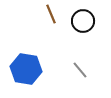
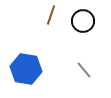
brown line: moved 1 px down; rotated 42 degrees clockwise
gray line: moved 4 px right
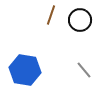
black circle: moved 3 px left, 1 px up
blue hexagon: moved 1 px left, 1 px down
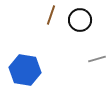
gray line: moved 13 px right, 11 px up; rotated 66 degrees counterclockwise
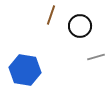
black circle: moved 6 px down
gray line: moved 1 px left, 2 px up
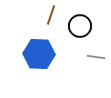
gray line: rotated 24 degrees clockwise
blue hexagon: moved 14 px right, 16 px up; rotated 8 degrees counterclockwise
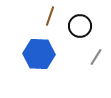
brown line: moved 1 px left, 1 px down
gray line: rotated 66 degrees counterclockwise
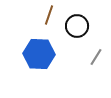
brown line: moved 1 px left, 1 px up
black circle: moved 3 px left
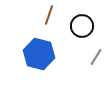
black circle: moved 5 px right
blue hexagon: rotated 12 degrees clockwise
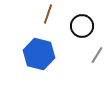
brown line: moved 1 px left, 1 px up
gray line: moved 1 px right, 2 px up
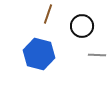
gray line: rotated 60 degrees clockwise
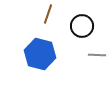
blue hexagon: moved 1 px right
